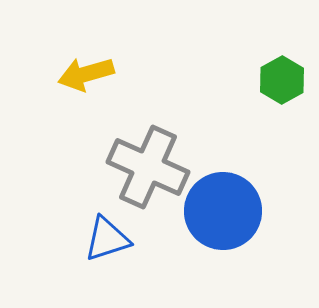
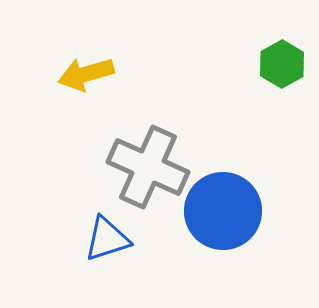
green hexagon: moved 16 px up
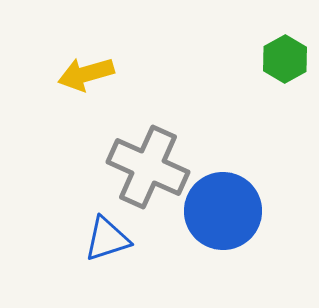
green hexagon: moved 3 px right, 5 px up
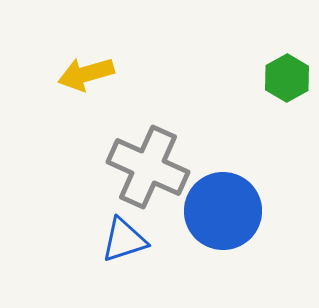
green hexagon: moved 2 px right, 19 px down
blue triangle: moved 17 px right, 1 px down
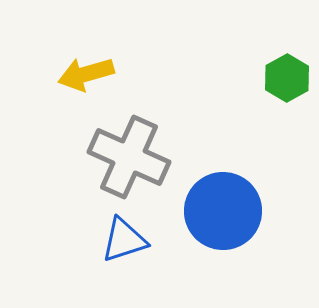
gray cross: moved 19 px left, 10 px up
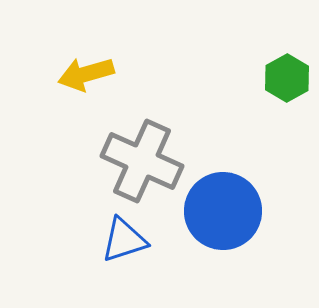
gray cross: moved 13 px right, 4 px down
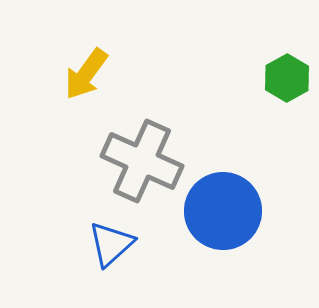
yellow arrow: rotated 38 degrees counterclockwise
blue triangle: moved 13 px left, 4 px down; rotated 24 degrees counterclockwise
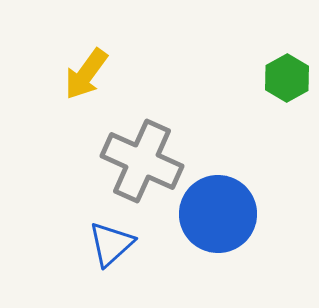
blue circle: moved 5 px left, 3 px down
